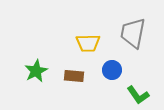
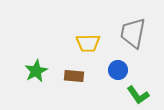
blue circle: moved 6 px right
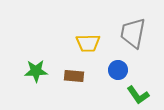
green star: rotated 25 degrees clockwise
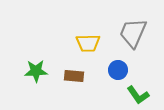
gray trapezoid: rotated 12 degrees clockwise
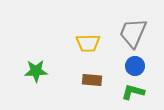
blue circle: moved 17 px right, 4 px up
brown rectangle: moved 18 px right, 4 px down
green L-shape: moved 5 px left, 3 px up; rotated 140 degrees clockwise
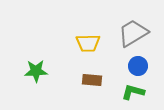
gray trapezoid: rotated 36 degrees clockwise
blue circle: moved 3 px right
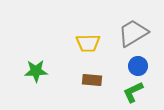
green L-shape: rotated 40 degrees counterclockwise
